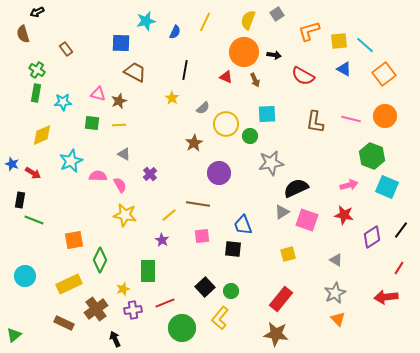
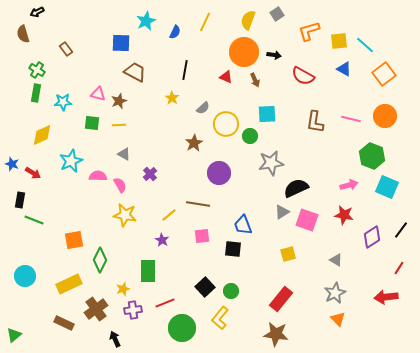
cyan star at (146, 21): rotated 12 degrees counterclockwise
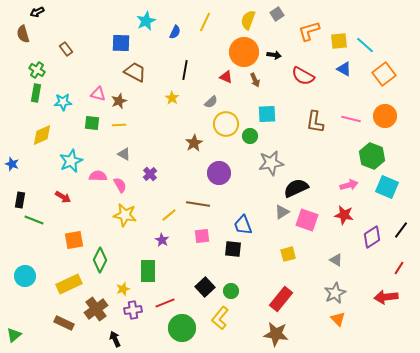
gray semicircle at (203, 108): moved 8 px right, 6 px up
red arrow at (33, 173): moved 30 px right, 24 px down
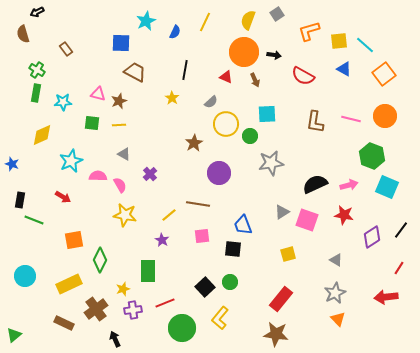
black semicircle at (296, 188): moved 19 px right, 4 px up
green circle at (231, 291): moved 1 px left, 9 px up
